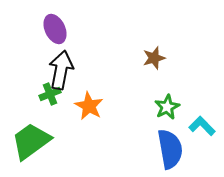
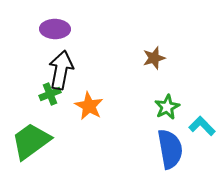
purple ellipse: rotated 64 degrees counterclockwise
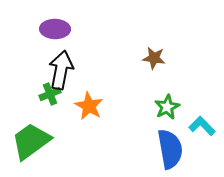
brown star: rotated 25 degrees clockwise
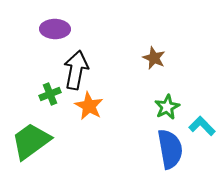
brown star: rotated 15 degrees clockwise
black arrow: moved 15 px right
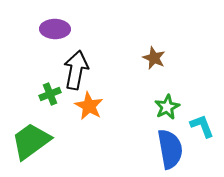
cyan L-shape: rotated 24 degrees clockwise
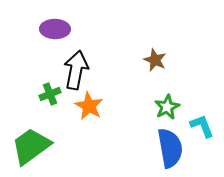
brown star: moved 1 px right, 2 px down
green trapezoid: moved 5 px down
blue semicircle: moved 1 px up
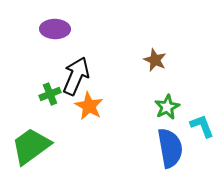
black arrow: moved 6 px down; rotated 12 degrees clockwise
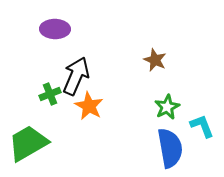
green trapezoid: moved 3 px left, 3 px up; rotated 6 degrees clockwise
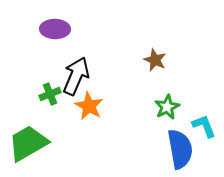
cyan L-shape: moved 2 px right
blue semicircle: moved 10 px right, 1 px down
